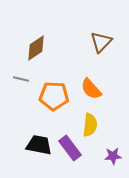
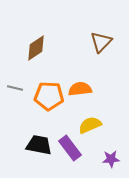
gray line: moved 6 px left, 9 px down
orange semicircle: moved 11 px left; rotated 125 degrees clockwise
orange pentagon: moved 5 px left
yellow semicircle: rotated 120 degrees counterclockwise
purple star: moved 2 px left, 3 px down
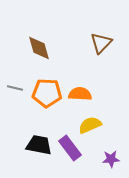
brown triangle: moved 1 px down
brown diamond: moved 3 px right; rotated 72 degrees counterclockwise
orange semicircle: moved 5 px down; rotated 10 degrees clockwise
orange pentagon: moved 2 px left, 3 px up
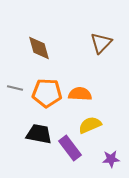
black trapezoid: moved 11 px up
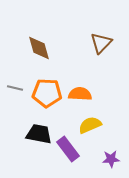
purple rectangle: moved 2 px left, 1 px down
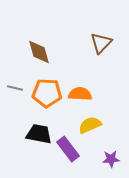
brown diamond: moved 4 px down
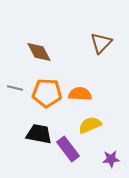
brown diamond: rotated 12 degrees counterclockwise
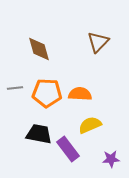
brown triangle: moved 3 px left, 1 px up
brown diamond: moved 3 px up; rotated 12 degrees clockwise
gray line: rotated 21 degrees counterclockwise
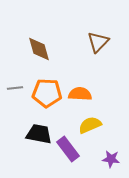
purple star: rotated 12 degrees clockwise
